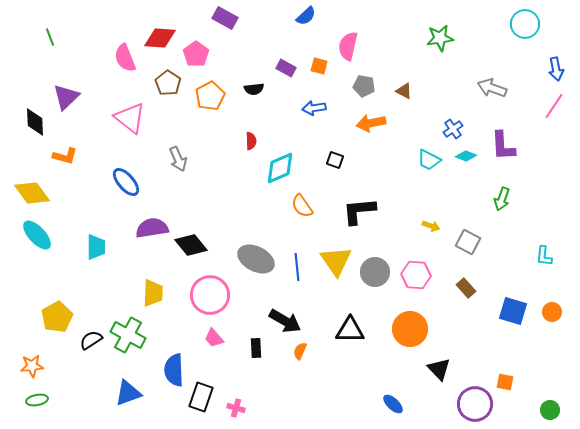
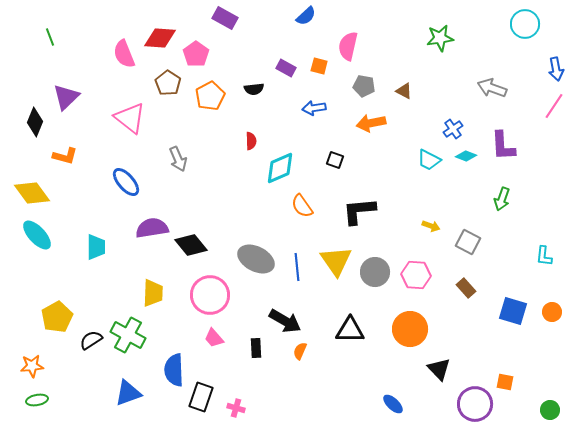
pink semicircle at (125, 58): moved 1 px left, 4 px up
black diamond at (35, 122): rotated 24 degrees clockwise
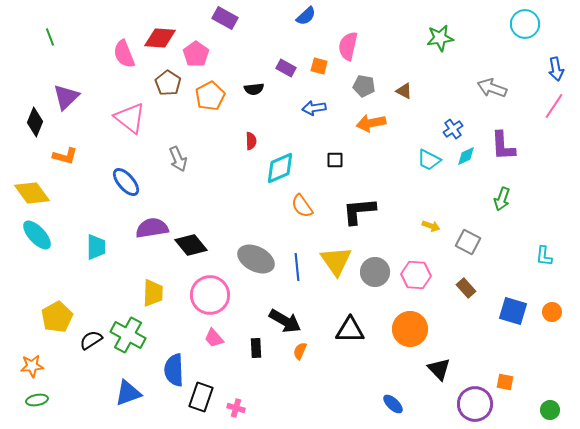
cyan diamond at (466, 156): rotated 45 degrees counterclockwise
black square at (335, 160): rotated 18 degrees counterclockwise
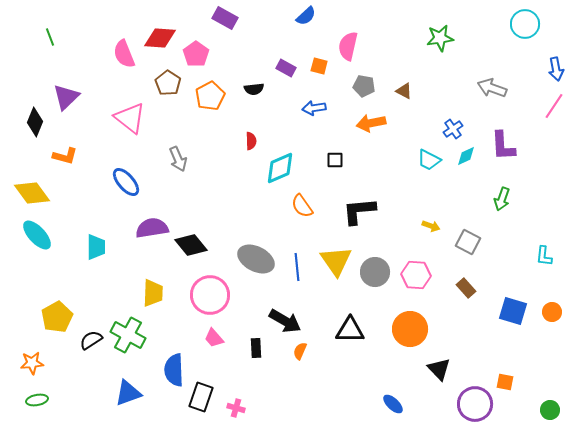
orange star at (32, 366): moved 3 px up
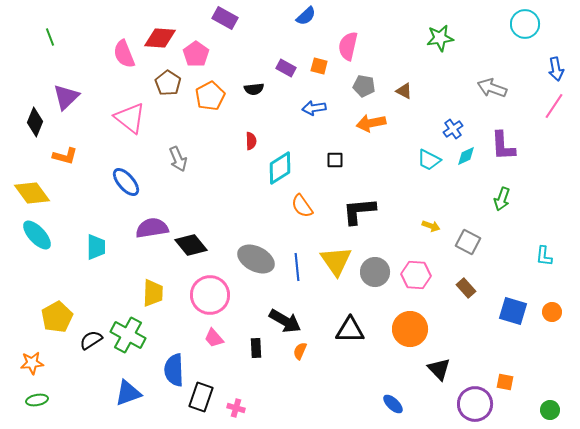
cyan diamond at (280, 168): rotated 8 degrees counterclockwise
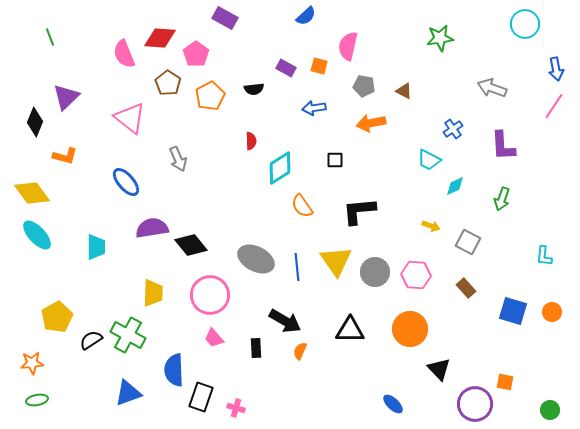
cyan diamond at (466, 156): moved 11 px left, 30 px down
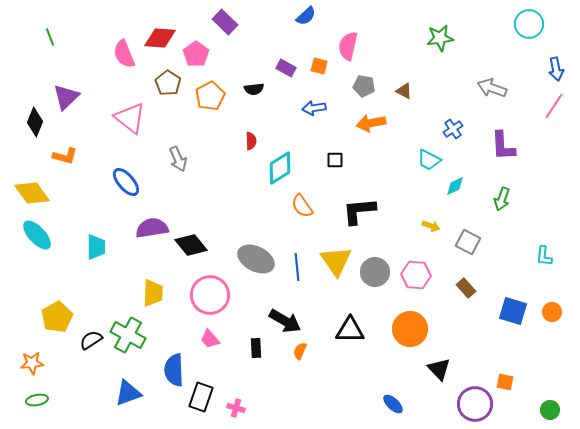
purple rectangle at (225, 18): moved 4 px down; rotated 15 degrees clockwise
cyan circle at (525, 24): moved 4 px right
pink trapezoid at (214, 338): moved 4 px left, 1 px down
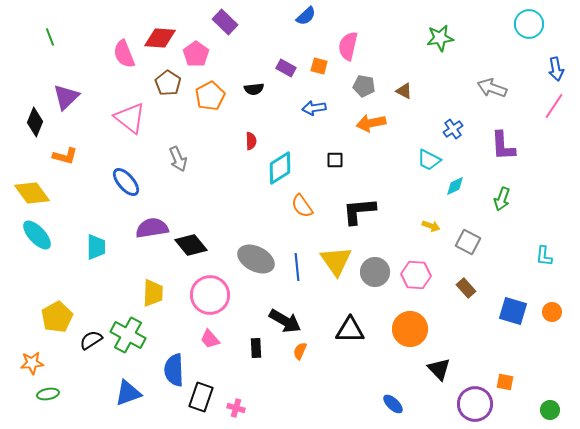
green ellipse at (37, 400): moved 11 px right, 6 px up
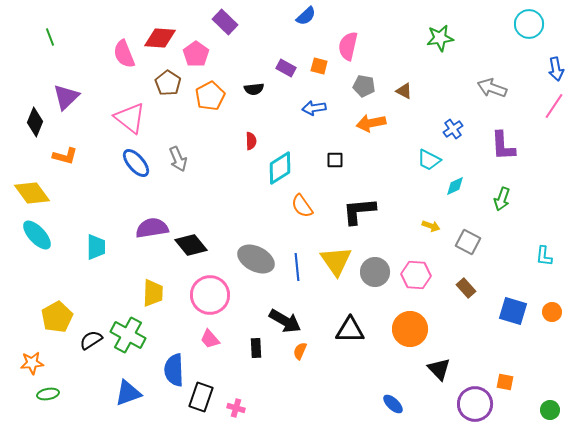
blue ellipse at (126, 182): moved 10 px right, 19 px up
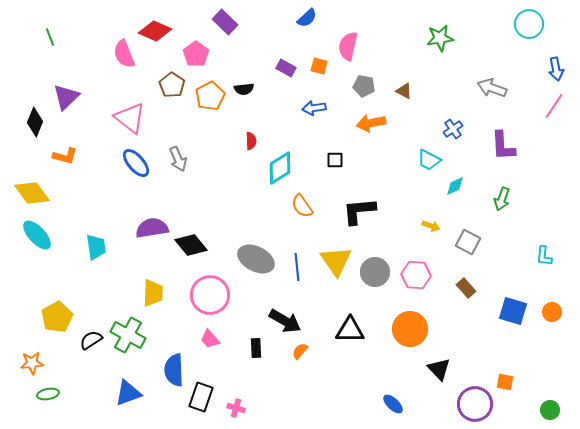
blue semicircle at (306, 16): moved 1 px right, 2 px down
red diamond at (160, 38): moved 5 px left, 7 px up; rotated 20 degrees clockwise
brown pentagon at (168, 83): moved 4 px right, 2 px down
black semicircle at (254, 89): moved 10 px left
cyan trapezoid at (96, 247): rotated 8 degrees counterclockwise
orange semicircle at (300, 351): rotated 18 degrees clockwise
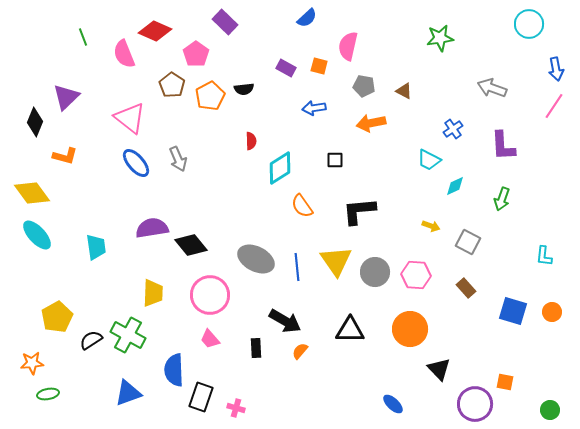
green line at (50, 37): moved 33 px right
